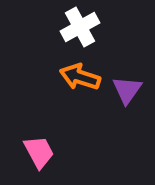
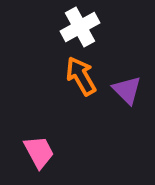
orange arrow: moved 1 px right, 1 px up; rotated 42 degrees clockwise
purple triangle: rotated 20 degrees counterclockwise
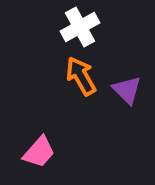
pink trapezoid: rotated 69 degrees clockwise
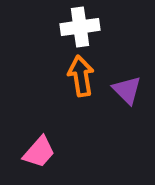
white cross: rotated 21 degrees clockwise
orange arrow: rotated 21 degrees clockwise
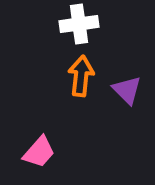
white cross: moved 1 px left, 3 px up
orange arrow: rotated 15 degrees clockwise
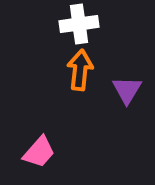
orange arrow: moved 1 px left, 6 px up
purple triangle: rotated 16 degrees clockwise
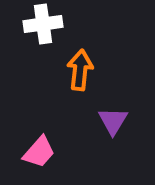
white cross: moved 36 px left
purple triangle: moved 14 px left, 31 px down
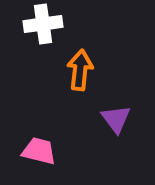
purple triangle: moved 3 px right, 2 px up; rotated 8 degrees counterclockwise
pink trapezoid: moved 1 px up; rotated 117 degrees counterclockwise
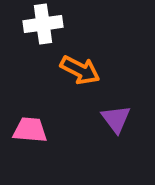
orange arrow: rotated 111 degrees clockwise
pink trapezoid: moved 9 px left, 21 px up; rotated 9 degrees counterclockwise
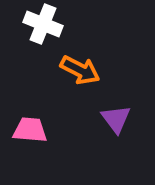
white cross: rotated 30 degrees clockwise
